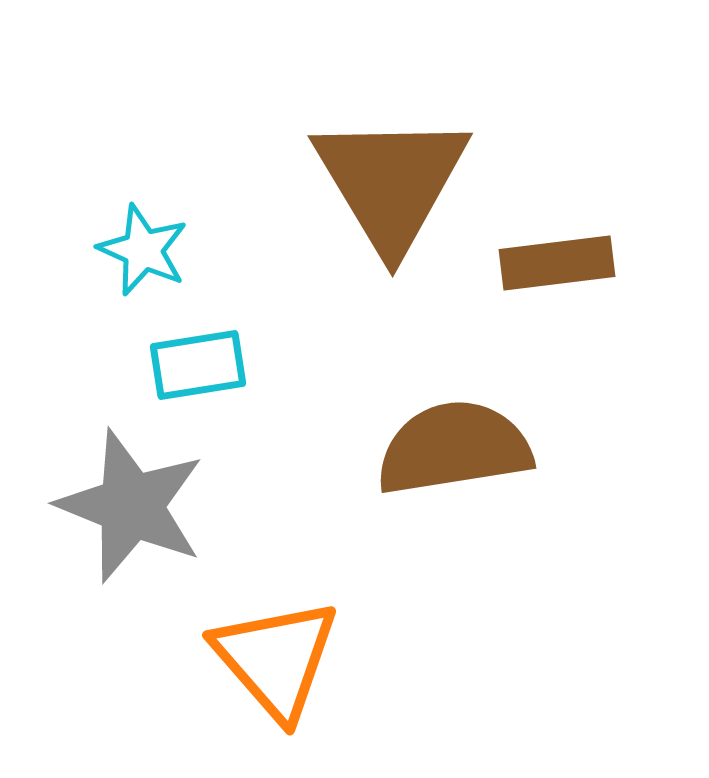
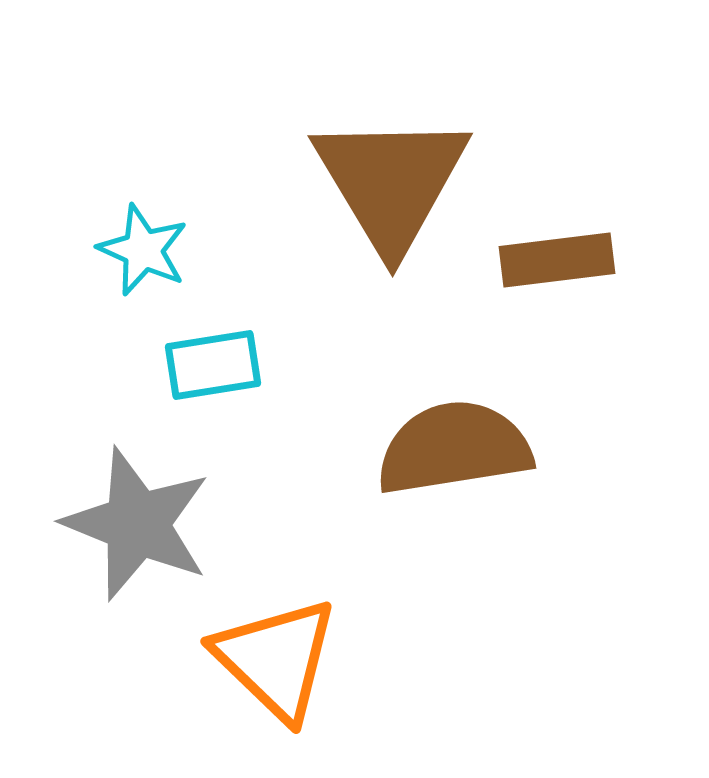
brown rectangle: moved 3 px up
cyan rectangle: moved 15 px right
gray star: moved 6 px right, 18 px down
orange triangle: rotated 5 degrees counterclockwise
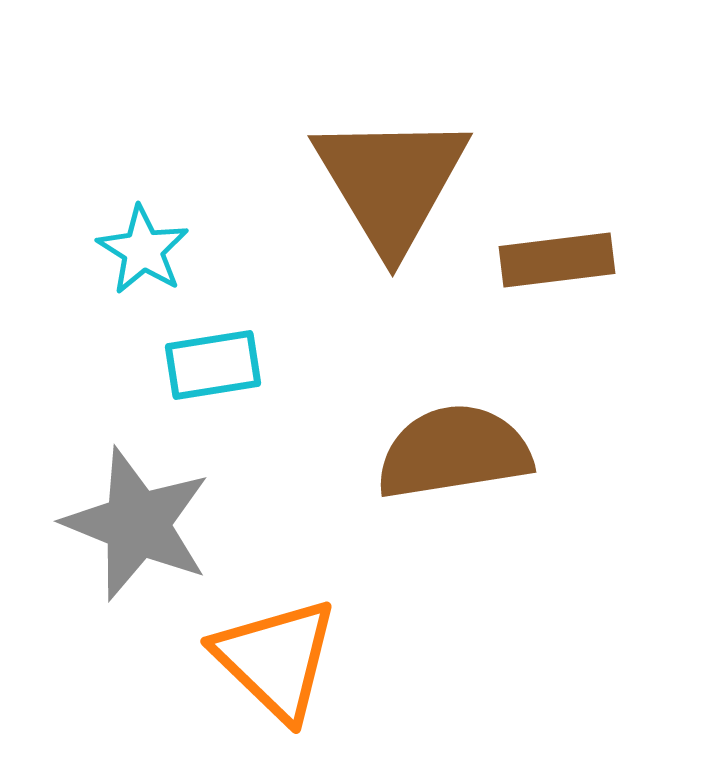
cyan star: rotated 8 degrees clockwise
brown semicircle: moved 4 px down
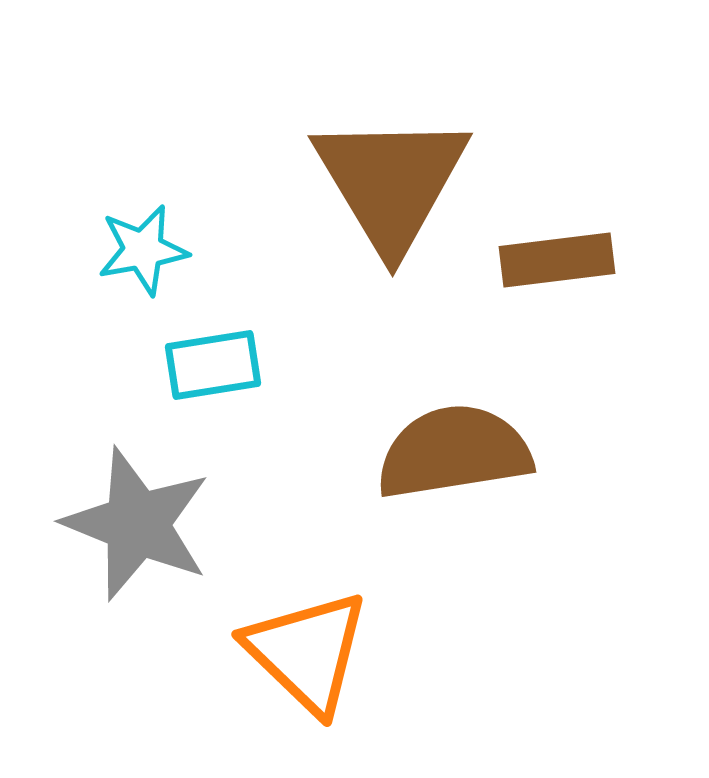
cyan star: rotated 30 degrees clockwise
orange triangle: moved 31 px right, 7 px up
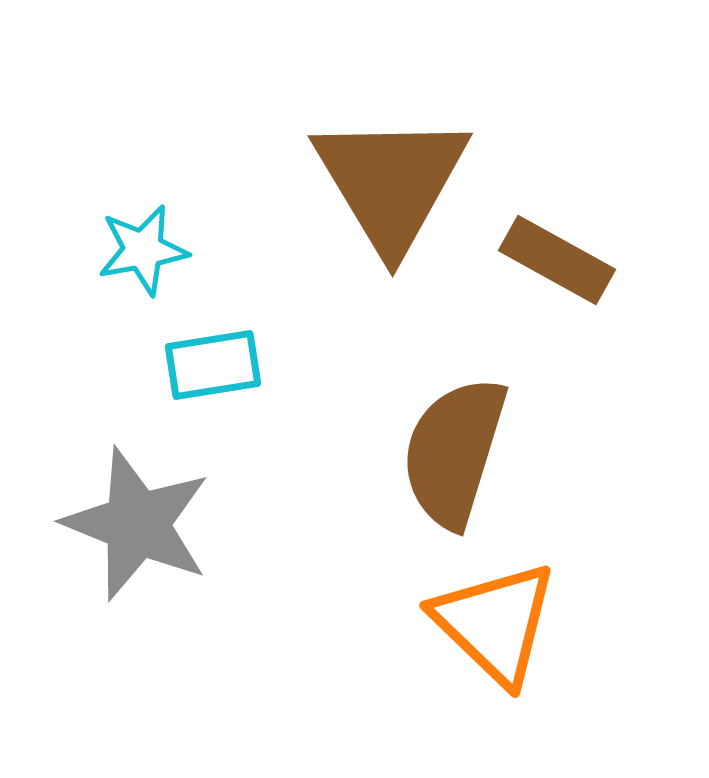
brown rectangle: rotated 36 degrees clockwise
brown semicircle: rotated 64 degrees counterclockwise
orange triangle: moved 188 px right, 29 px up
